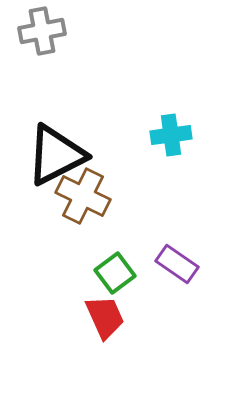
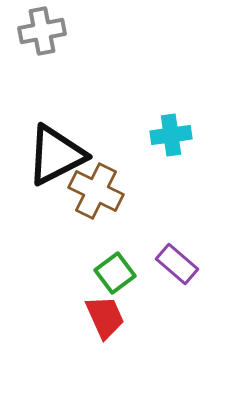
brown cross: moved 13 px right, 5 px up
purple rectangle: rotated 6 degrees clockwise
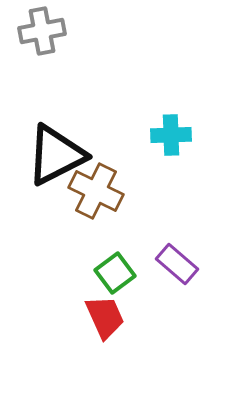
cyan cross: rotated 6 degrees clockwise
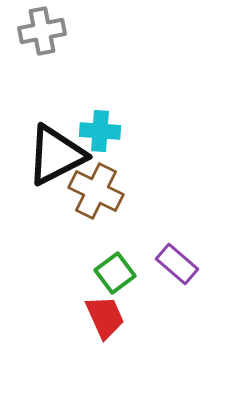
cyan cross: moved 71 px left, 4 px up; rotated 6 degrees clockwise
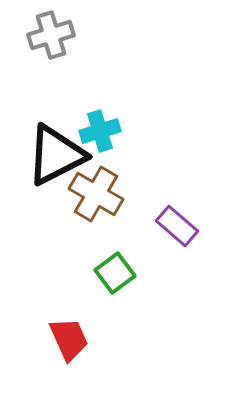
gray cross: moved 9 px right, 4 px down; rotated 6 degrees counterclockwise
cyan cross: rotated 21 degrees counterclockwise
brown cross: moved 3 px down; rotated 4 degrees clockwise
purple rectangle: moved 38 px up
red trapezoid: moved 36 px left, 22 px down
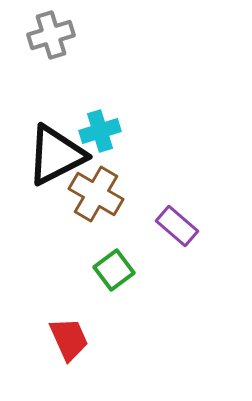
green square: moved 1 px left, 3 px up
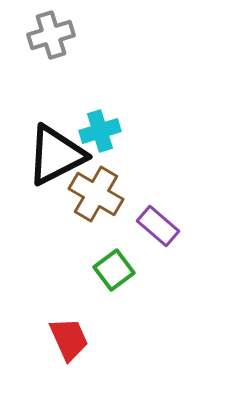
purple rectangle: moved 19 px left
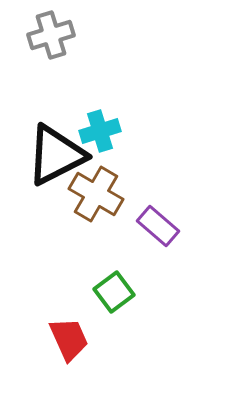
green square: moved 22 px down
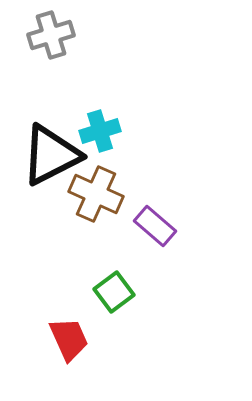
black triangle: moved 5 px left
brown cross: rotated 6 degrees counterclockwise
purple rectangle: moved 3 px left
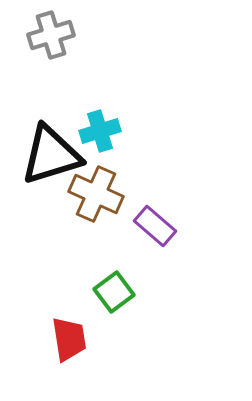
black triangle: rotated 10 degrees clockwise
red trapezoid: rotated 15 degrees clockwise
